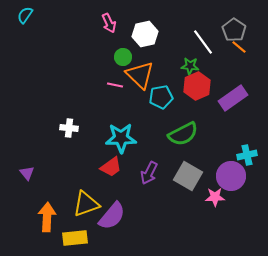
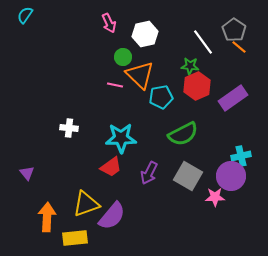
cyan cross: moved 6 px left, 1 px down
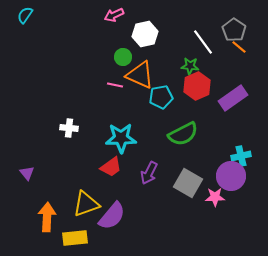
pink arrow: moved 5 px right, 8 px up; rotated 90 degrees clockwise
orange triangle: rotated 20 degrees counterclockwise
gray square: moved 7 px down
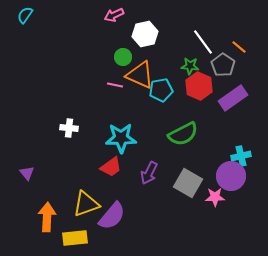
gray pentagon: moved 11 px left, 35 px down
red hexagon: moved 2 px right; rotated 12 degrees counterclockwise
cyan pentagon: moved 7 px up
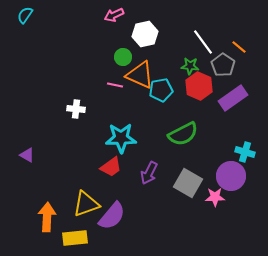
white cross: moved 7 px right, 19 px up
cyan cross: moved 4 px right, 4 px up; rotated 30 degrees clockwise
purple triangle: moved 18 px up; rotated 21 degrees counterclockwise
